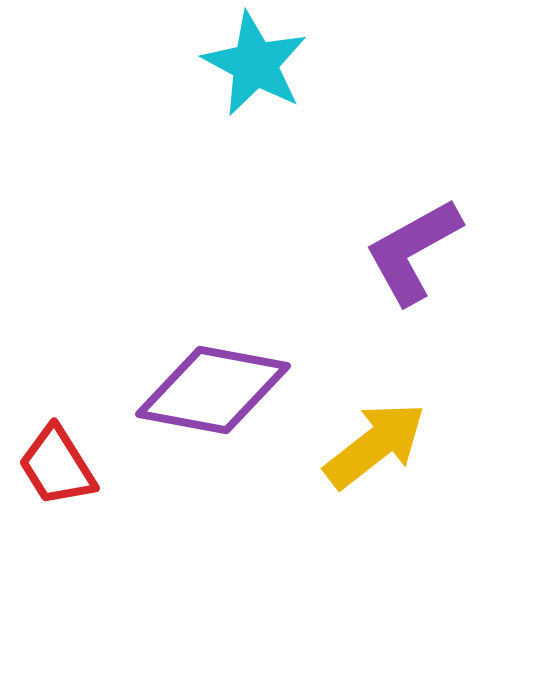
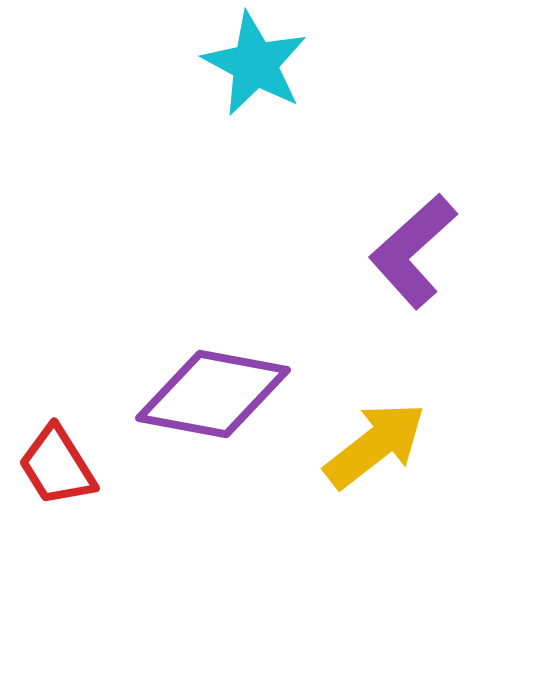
purple L-shape: rotated 13 degrees counterclockwise
purple diamond: moved 4 px down
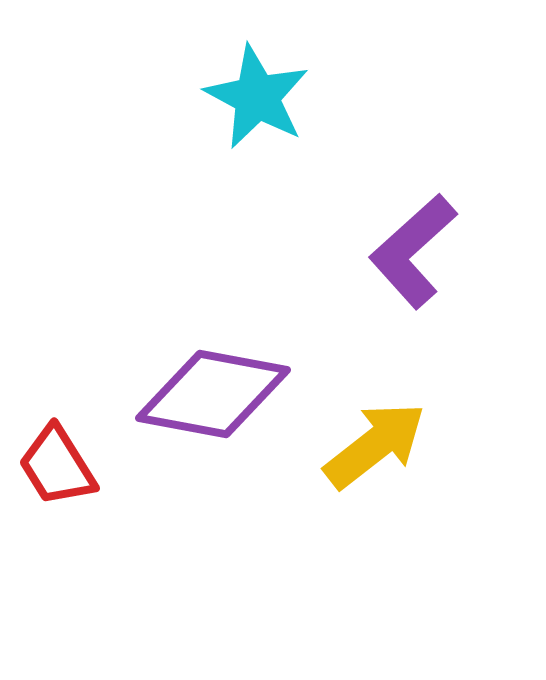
cyan star: moved 2 px right, 33 px down
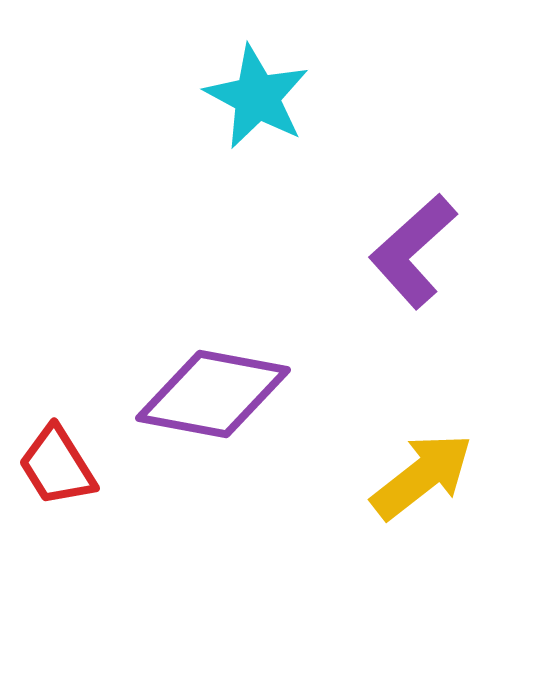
yellow arrow: moved 47 px right, 31 px down
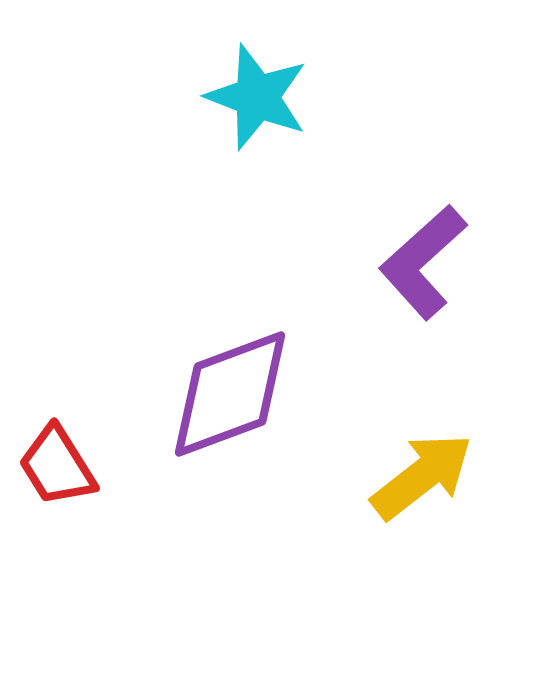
cyan star: rotated 7 degrees counterclockwise
purple L-shape: moved 10 px right, 11 px down
purple diamond: moved 17 px right; rotated 31 degrees counterclockwise
